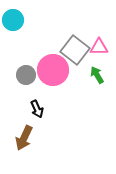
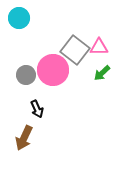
cyan circle: moved 6 px right, 2 px up
green arrow: moved 5 px right, 2 px up; rotated 102 degrees counterclockwise
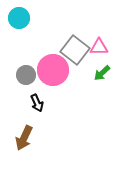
black arrow: moved 6 px up
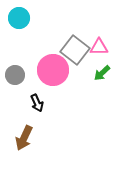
gray circle: moved 11 px left
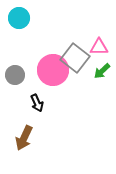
gray square: moved 8 px down
green arrow: moved 2 px up
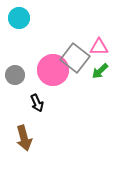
green arrow: moved 2 px left
brown arrow: rotated 40 degrees counterclockwise
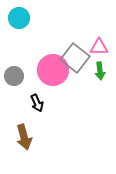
green arrow: rotated 54 degrees counterclockwise
gray circle: moved 1 px left, 1 px down
brown arrow: moved 1 px up
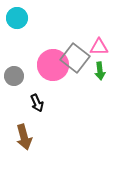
cyan circle: moved 2 px left
pink circle: moved 5 px up
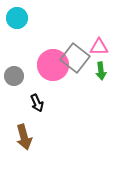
green arrow: moved 1 px right
